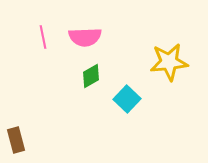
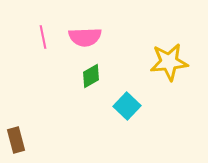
cyan square: moved 7 px down
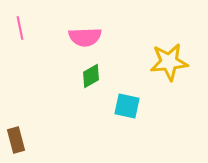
pink line: moved 23 px left, 9 px up
cyan square: rotated 32 degrees counterclockwise
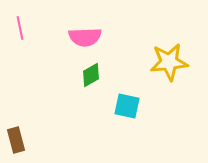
green diamond: moved 1 px up
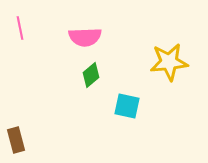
green diamond: rotated 10 degrees counterclockwise
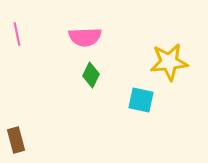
pink line: moved 3 px left, 6 px down
green diamond: rotated 25 degrees counterclockwise
cyan square: moved 14 px right, 6 px up
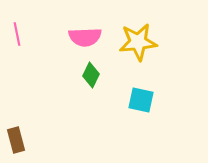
yellow star: moved 31 px left, 20 px up
